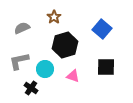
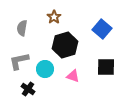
gray semicircle: rotated 56 degrees counterclockwise
black cross: moved 3 px left, 1 px down
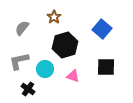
gray semicircle: rotated 28 degrees clockwise
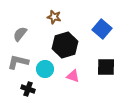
brown star: rotated 24 degrees counterclockwise
gray semicircle: moved 2 px left, 6 px down
gray L-shape: moved 1 px left, 1 px down; rotated 25 degrees clockwise
black cross: rotated 16 degrees counterclockwise
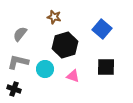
black cross: moved 14 px left
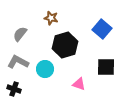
brown star: moved 3 px left, 1 px down
gray L-shape: rotated 15 degrees clockwise
pink triangle: moved 6 px right, 8 px down
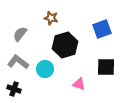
blue square: rotated 30 degrees clockwise
gray L-shape: rotated 10 degrees clockwise
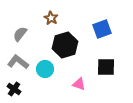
brown star: rotated 16 degrees clockwise
black cross: rotated 16 degrees clockwise
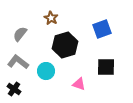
cyan circle: moved 1 px right, 2 px down
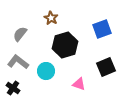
black square: rotated 24 degrees counterclockwise
black cross: moved 1 px left, 1 px up
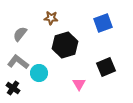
brown star: rotated 24 degrees counterclockwise
blue square: moved 1 px right, 6 px up
cyan circle: moved 7 px left, 2 px down
pink triangle: rotated 40 degrees clockwise
